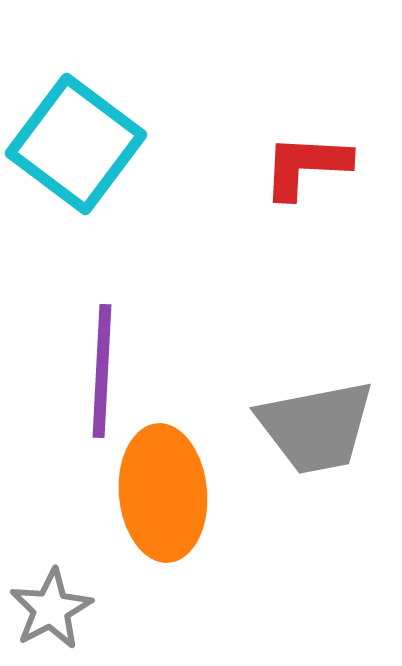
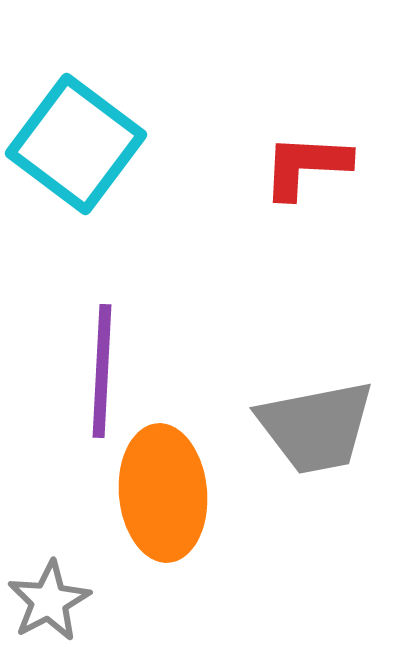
gray star: moved 2 px left, 8 px up
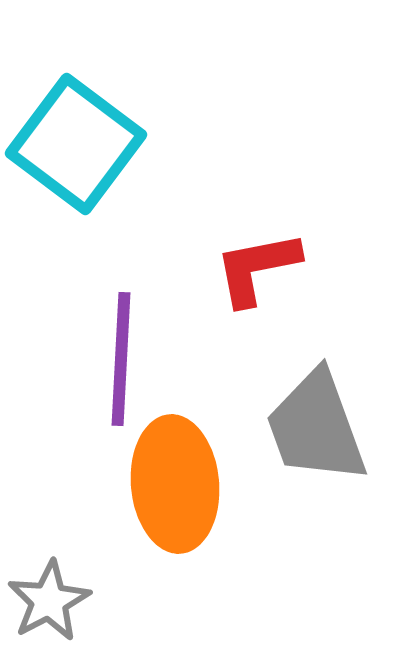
red L-shape: moved 49 px left, 102 px down; rotated 14 degrees counterclockwise
purple line: moved 19 px right, 12 px up
gray trapezoid: rotated 81 degrees clockwise
orange ellipse: moved 12 px right, 9 px up
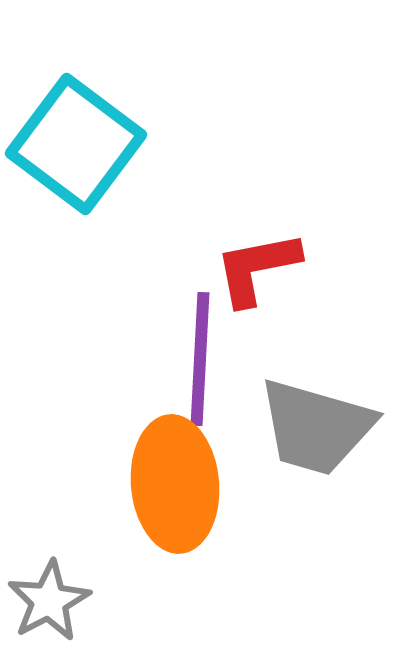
purple line: moved 79 px right
gray trapezoid: rotated 54 degrees counterclockwise
